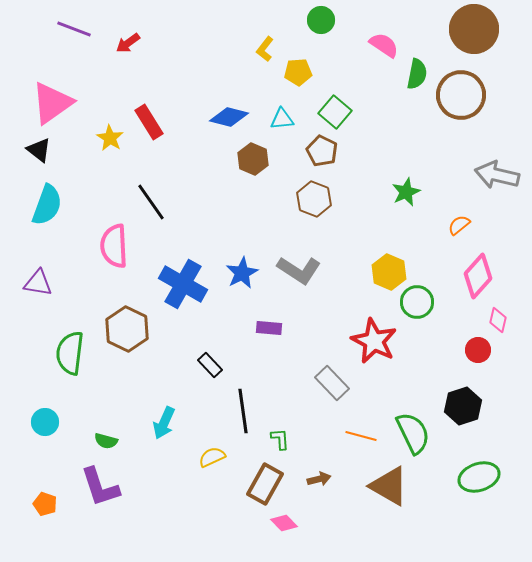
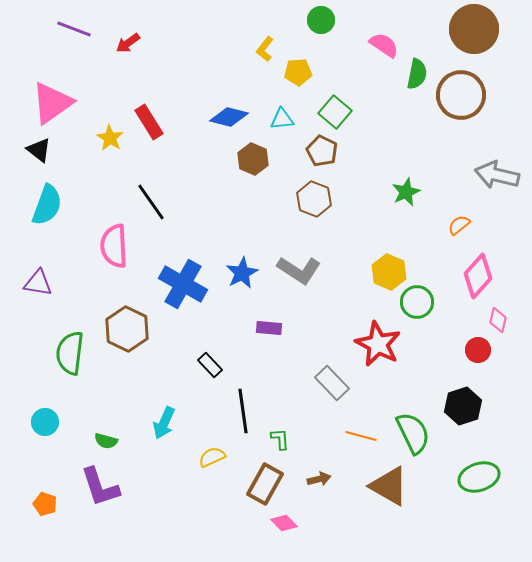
red star at (374, 341): moved 4 px right, 3 px down
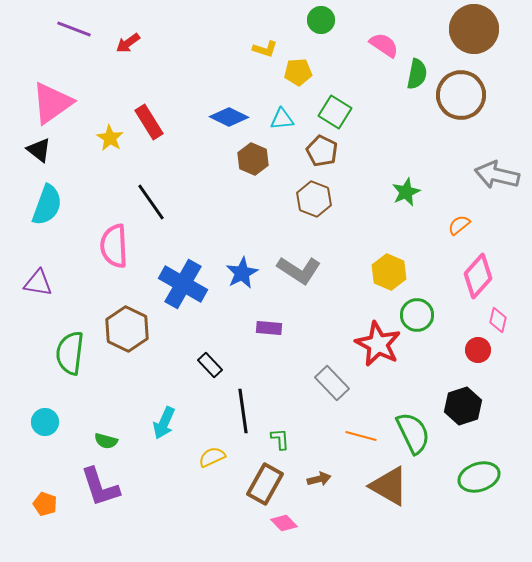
yellow L-shape at (265, 49): rotated 110 degrees counterclockwise
green square at (335, 112): rotated 8 degrees counterclockwise
blue diamond at (229, 117): rotated 12 degrees clockwise
green circle at (417, 302): moved 13 px down
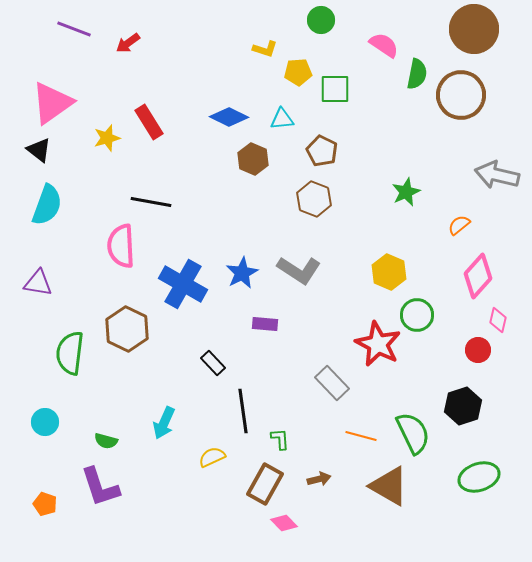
green square at (335, 112): moved 23 px up; rotated 32 degrees counterclockwise
yellow star at (110, 138): moved 3 px left; rotated 24 degrees clockwise
black line at (151, 202): rotated 45 degrees counterclockwise
pink semicircle at (114, 246): moved 7 px right
purple rectangle at (269, 328): moved 4 px left, 4 px up
black rectangle at (210, 365): moved 3 px right, 2 px up
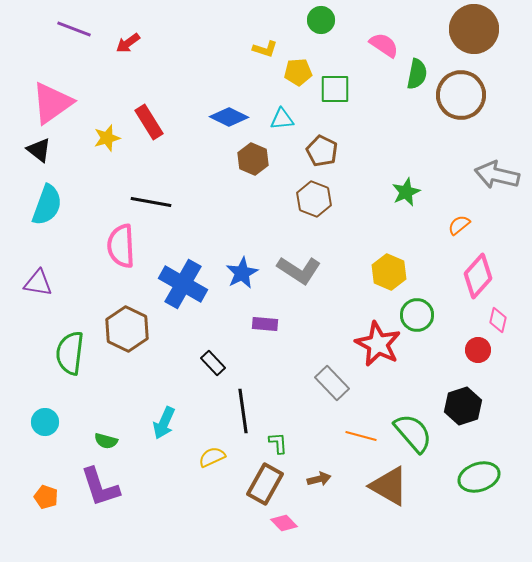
green semicircle at (413, 433): rotated 15 degrees counterclockwise
green L-shape at (280, 439): moved 2 px left, 4 px down
orange pentagon at (45, 504): moved 1 px right, 7 px up
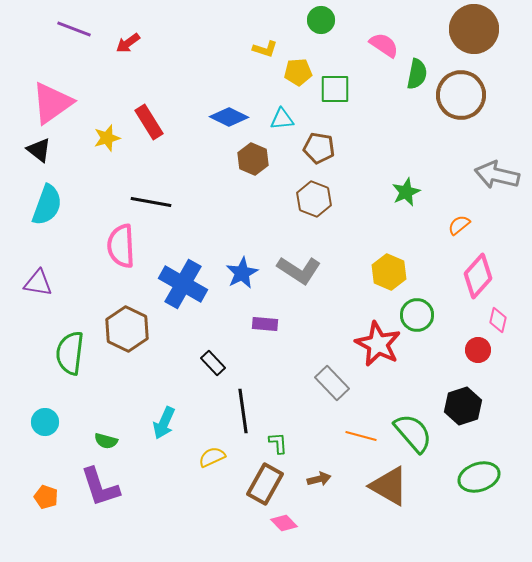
brown pentagon at (322, 151): moved 3 px left, 3 px up; rotated 16 degrees counterclockwise
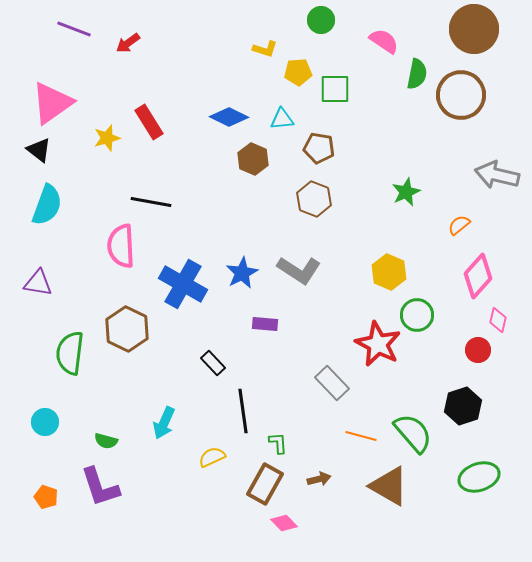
pink semicircle at (384, 45): moved 4 px up
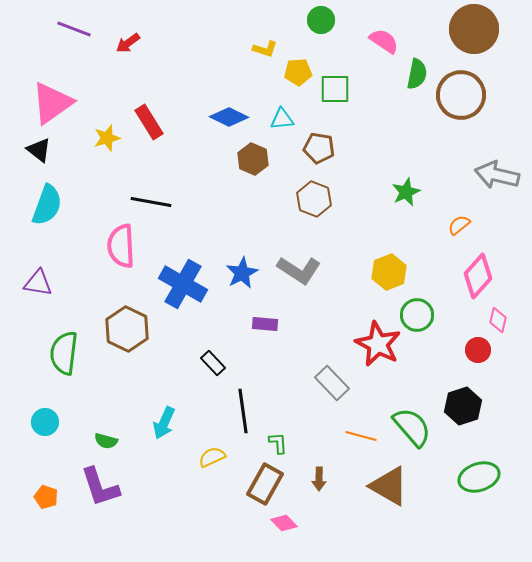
yellow hexagon at (389, 272): rotated 16 degrees clockwise
green semicircle at (70, 353): moved 6 px left
green semicircle at (413, 433): moved 1 px left, 6 px up
brown arrow at (319, 479): rotated 105 degrees clockwise
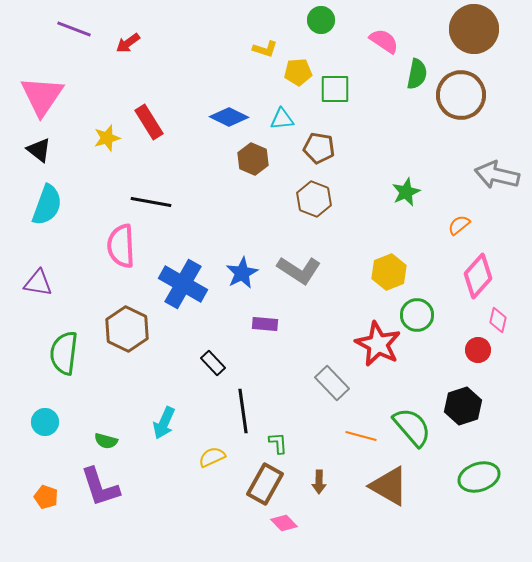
pink triangle at (52, 103): moved 10 px left, 7 px up; rotated 21 degrees counterclockwise
brown arrow at (319, 479): moved 3 px down
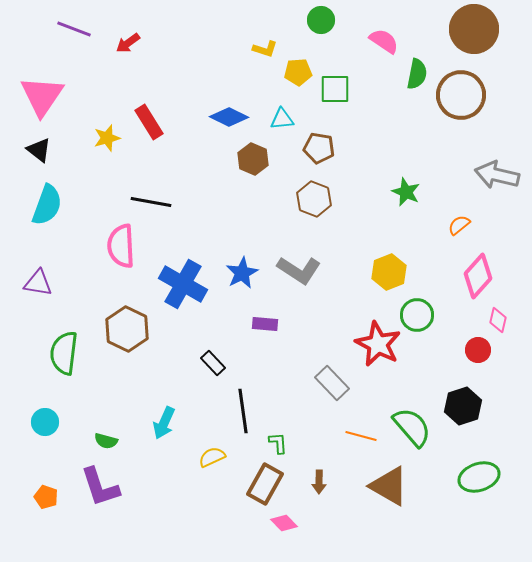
green star at (406, 192): rotated 24 degrees counterclockwise
